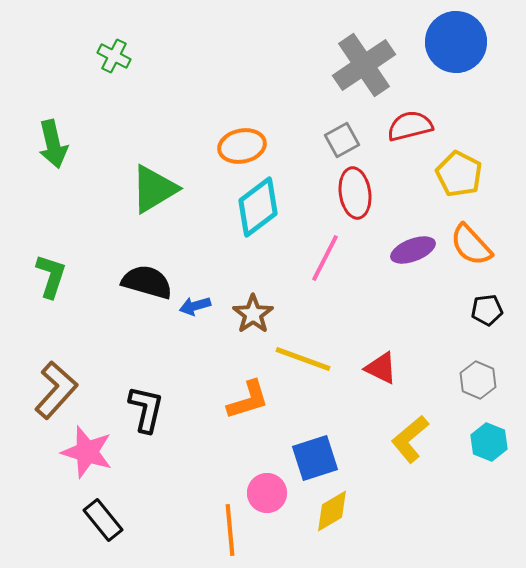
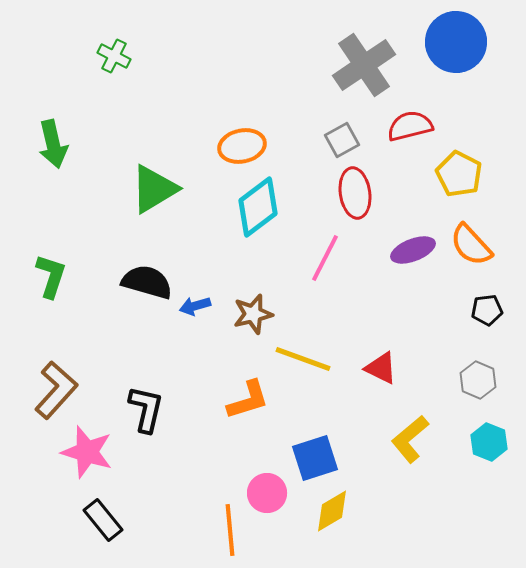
brown star: rotated 21 degrees clockwise
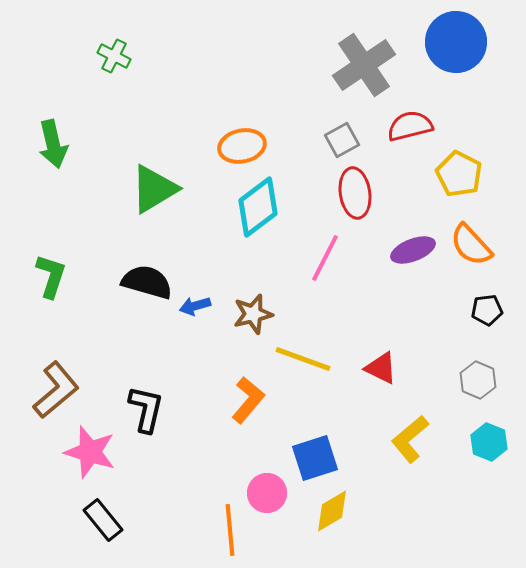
brown L-shape: rotated 8 degrees clockwise
orange L-shape: rotated 33 degrees counterclockwise
pink star: moved 3 px right
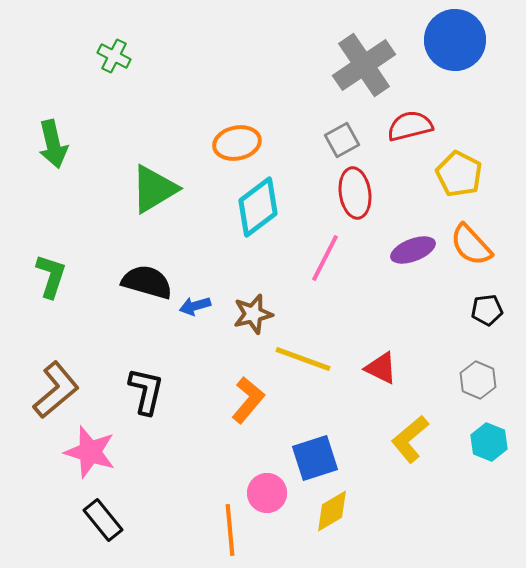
blue circle: moved 1 px left, 2 px up
orange ellipse: moved 5 px left, 3 px up
black L-shape: moved 18 px up
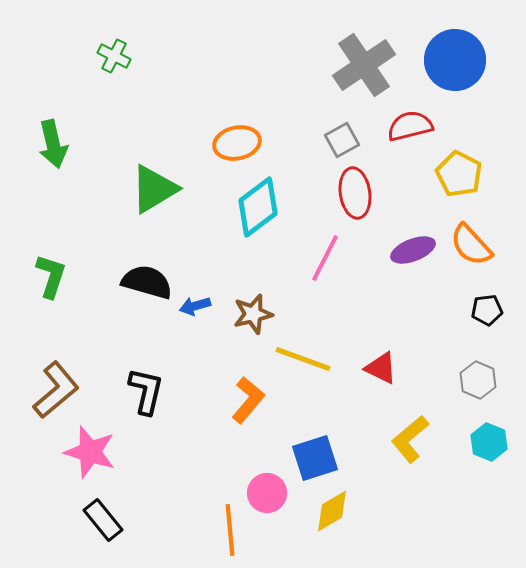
blue circle: moved 20 px down
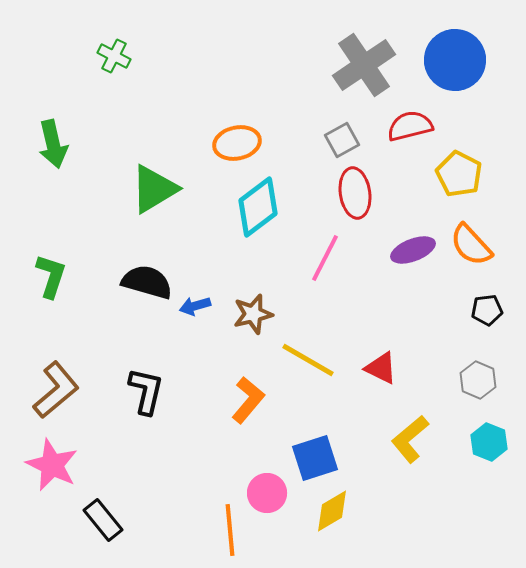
yellow line: moved 5 px right, 1 px down; rotated 10 degrees clockwise
pink star: moved 38 px left, 13 px down; rotated 8 degrees clockwise
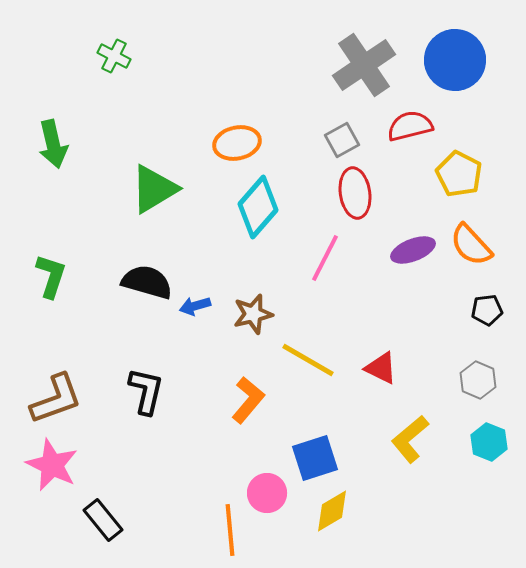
cyan diamond: rotated 12 degrees counterclockwise
brown L-shape: moved 9 px down; rotated 20 degrees clockwise
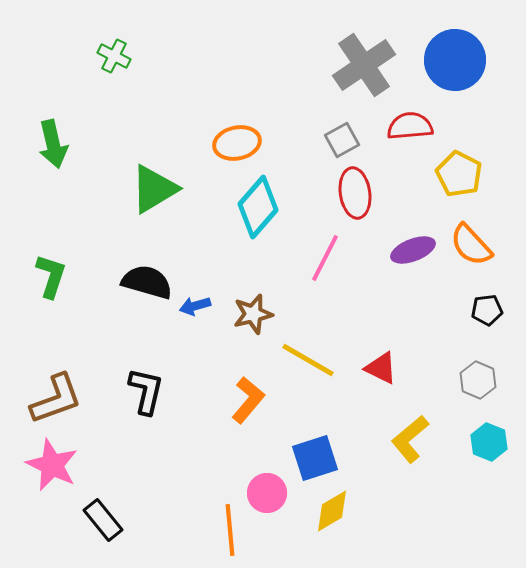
red semicircle: rotated 9 degrees clockwise
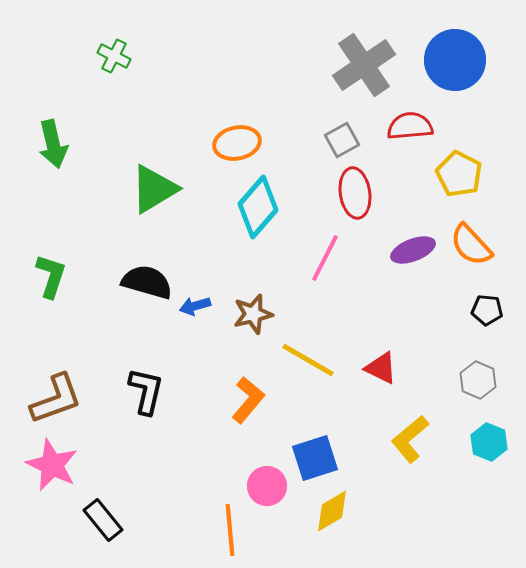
black pentagon: rotated 12 degrees clockwise
pink circle: moved 7 px up
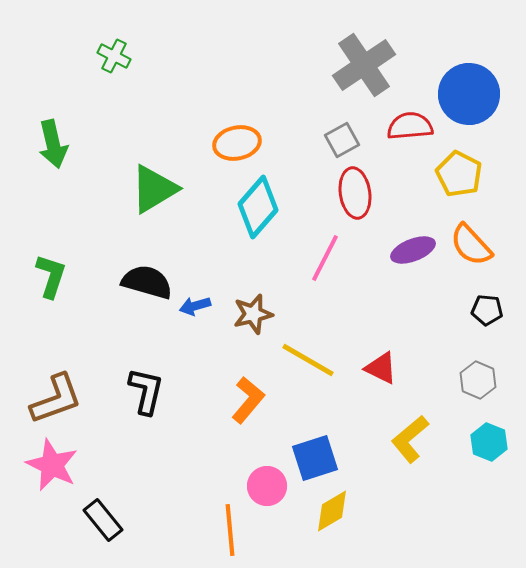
blue circle: moved 14 px right, 34 px down
